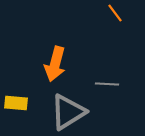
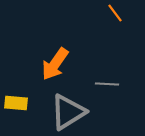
orange arrow: rotated 20 degrees clockwise
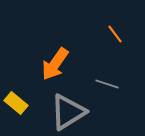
orange line: moved 21 px down
gray line: rotated 15 degrees clockwise
yellow rectangle: rotated 35 degrees clockwise
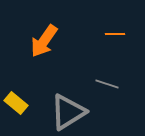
orange line: rotated 54 degrees counterclockwise
orange arrow: moved 11 px left, 23 px up
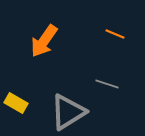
orange line: rotated 24 degrees clockwise
yellow rectangle: rotated 10 degrees counterclockwise
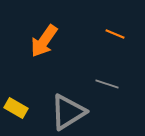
yellow rectangle: moved 5 px down
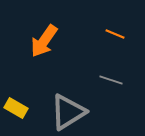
gray line: moved 4 px right, 4 px up
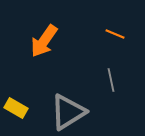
gray line: rotated 60 degrees clockwise
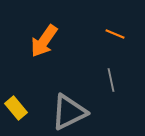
yellow rectangle: rotated 20 degrees clockwise
gray triangle: moved 1 px right; rotated 6 degrees clockwise
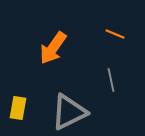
orange arrow: moved 9 px right, 7 px down
yellow rectangle: moved 2 px right; rotated 50 degrees clockwise
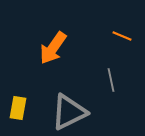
orange line: moved 7 px right, 2 px down
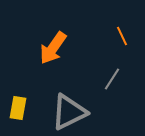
orange line: rotated 42 degrees clockwise
gray line: moved 1 px right, 1 px up; rotated 45 degrees clockwise
